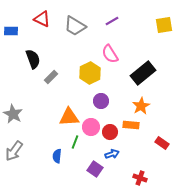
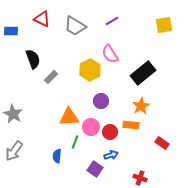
yellow hexagon: moved 3 px up
blue arrow: moved 1 px left, 1 px down
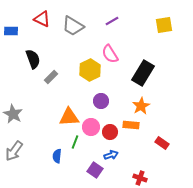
gray trapezoid: moved 2 px left
black rectangle: rotated 20 degrees counterclockwise
purple square: moved 1 px down
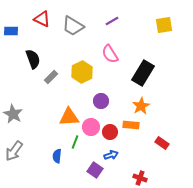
yellow hexagon: moved 8 px left, 2 px down
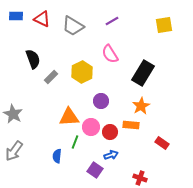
blue rectangle: moved 5 px right, 15 px up
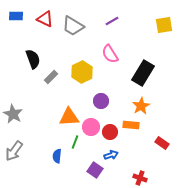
red triangle: moved 3 px right
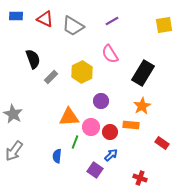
orange star: moved 1 px right
blue arrow: rotated 24 degrees counterclockwise
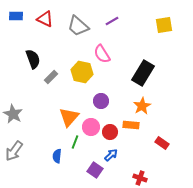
gray trapezoid: moved 5 px right; rotated 10 degrees clockwise
pink semicircle: moved 8 px left
yellow hexagon: rotated 20 degrees counterclockwise
orange triangle: rotated 45 degrees counterclockwise
